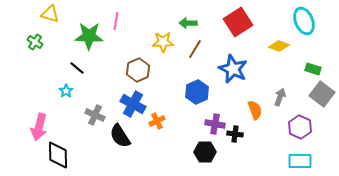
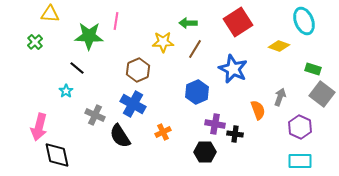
yellow triangle: rotated 12 degrees counterclockwise
green cross: rotated 14 degrees clockwise
orange semicircle: moved 3 px right
orange cross: moved 6 px right, 11 px down
black diamond: moved 1 px left; rotated 12 degrees counterclockwise
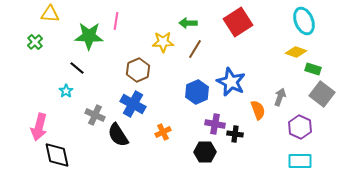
yellow diamond: moved 17 px right, 6 px down
blue star: moved 2 px left, 13 px down
black semicircle: moved 2 px left, 1 px up
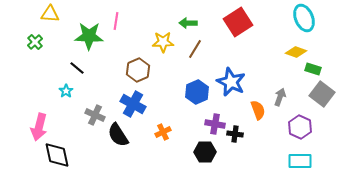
cyan ellipse: moved 3 px up
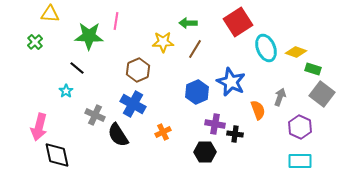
cyan ellipse: moved 38 px left, 30 px down
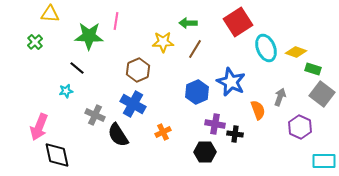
cyan star: rotated 24 degrees clockwise
pink arrow: rotated 8 degrees clockwise
cyan rectangle: moved 24 px right
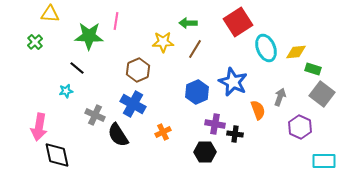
yellow diamond: rotated 25 degrees counterclockwise
blue star: moved 2 px right
pink arrow: rotated 12 degrees counterclockwise
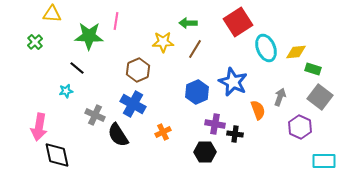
yellow triangle: moved 2 px right
gray square: moved 2 px left, 3 px down
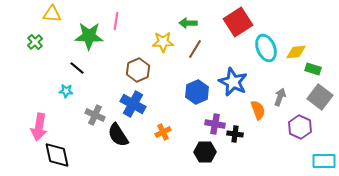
cyan star: rotated 16 degrees clockwise
